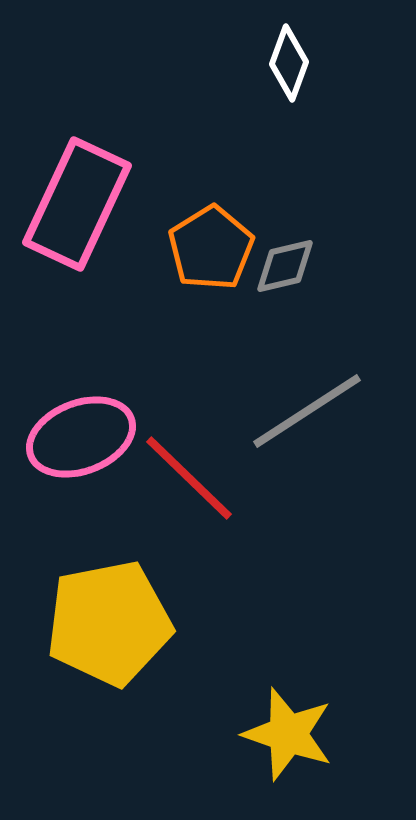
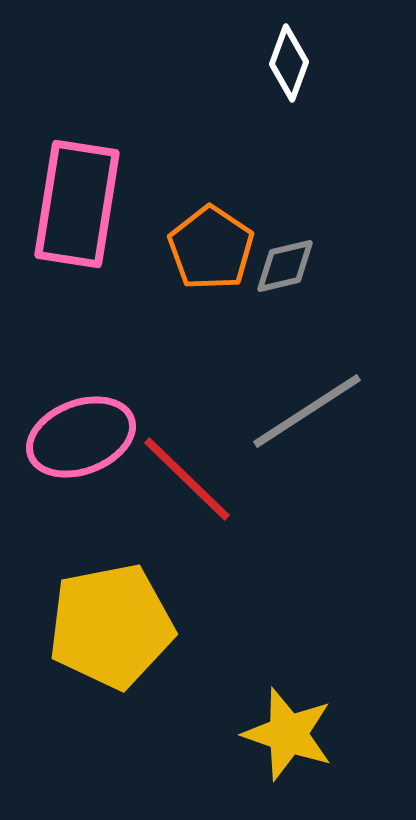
pink rectangle: rotated 16 degrees counterclockwise
orange pentagon: rotated 6 degrees counterclockwise
red line: moved 2 px left, 1 px down
yellow pentagon: moved 2 px right, 3 px down
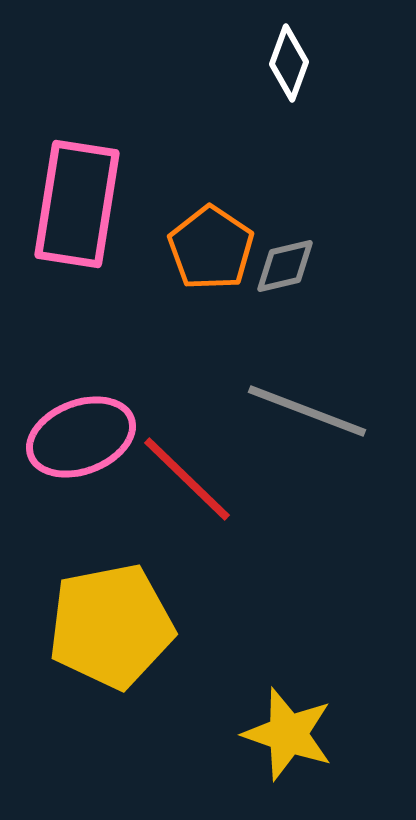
gray line: rotated 54 degrees clockwise
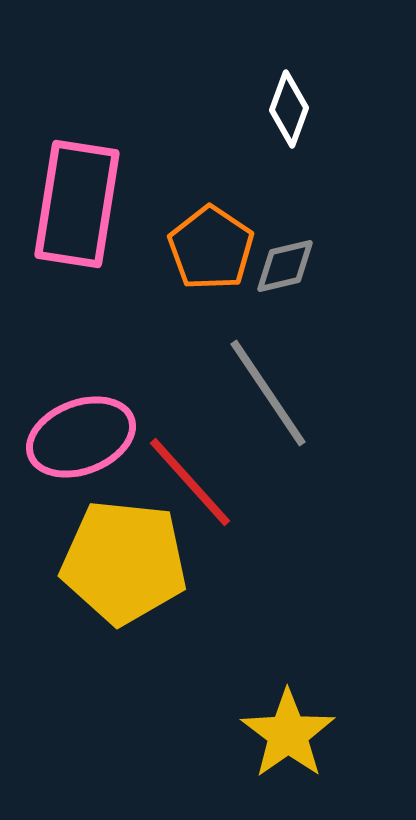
white diamond: moved 46 px down
gray line: moved 39 px left, 18 px up; rotated 35 degrees clockwise
red line: moved 3 px right, 3 px down; rotated 4 degrees clockwise
yellow pentagon: moved 13 px right, 64 px up; rotated 17 degrees clockwise
yellow star: rotated 18 degrees clockwise
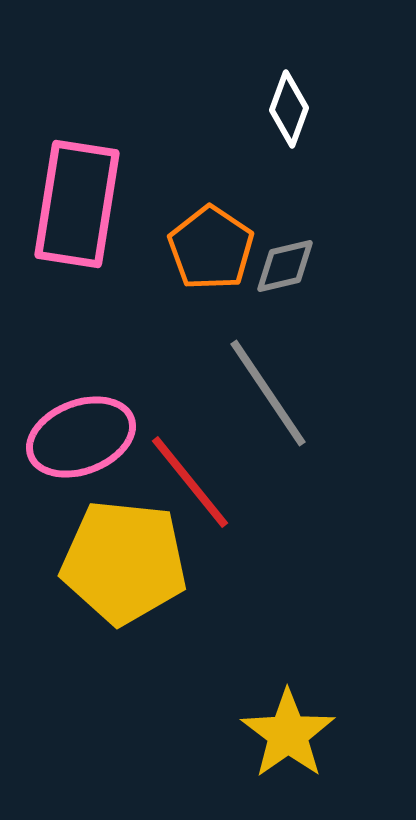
red line: rotated 3 degrees clockwise
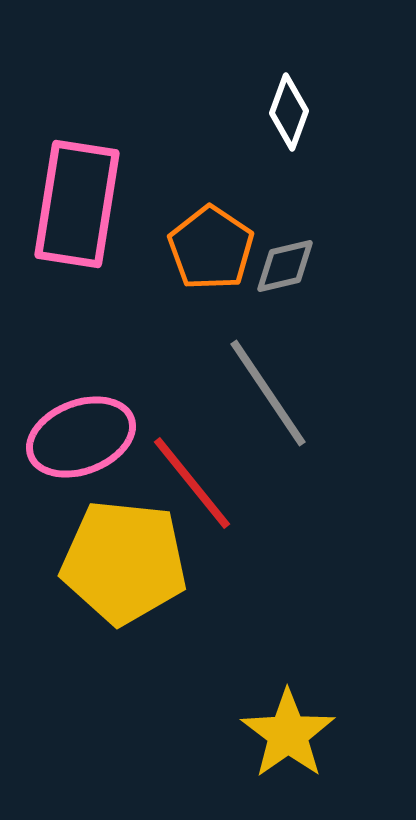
white diamond: moved 3 px down
red line: moved 2 px right, 1 px down
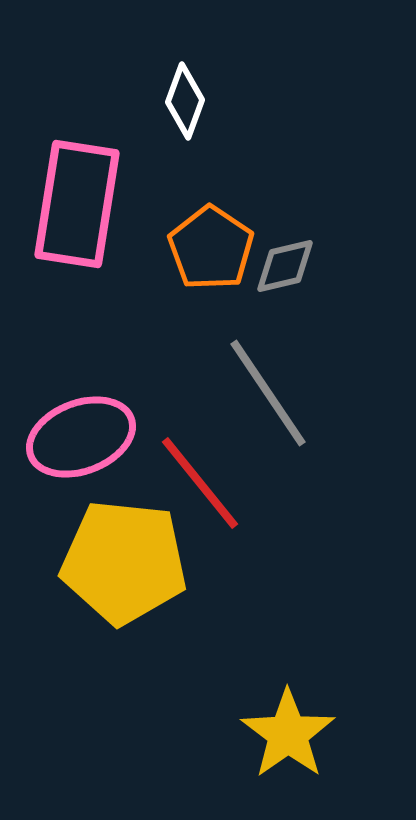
white diamond: moved 104 px left, 11 px up
red line: moved 8 px right
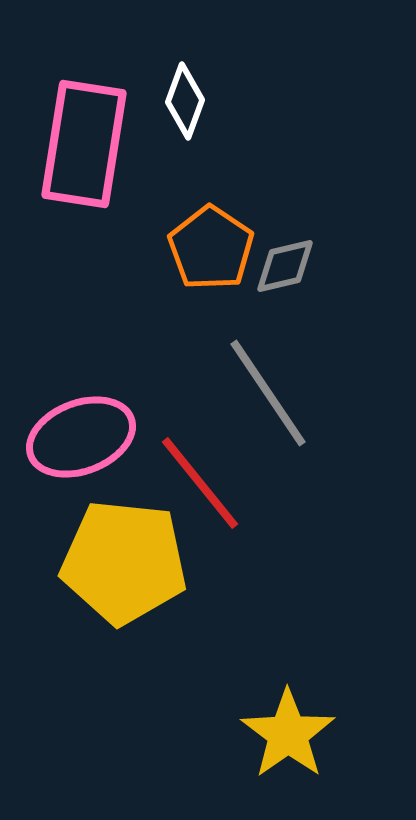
pink rectangle: moved 7 px right, 60 px up
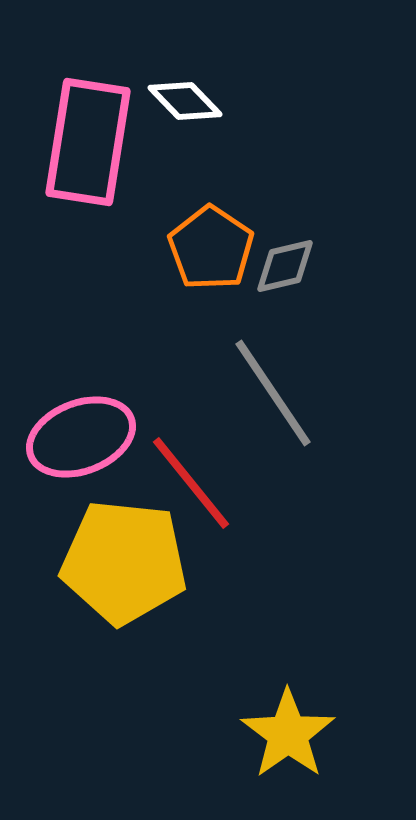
white diamond: rotated 64 degrees counterclockwise
pink rectangle: moved 4 px right, 2 px up
gray line: moved 5 px right
red line: moved 9 px left
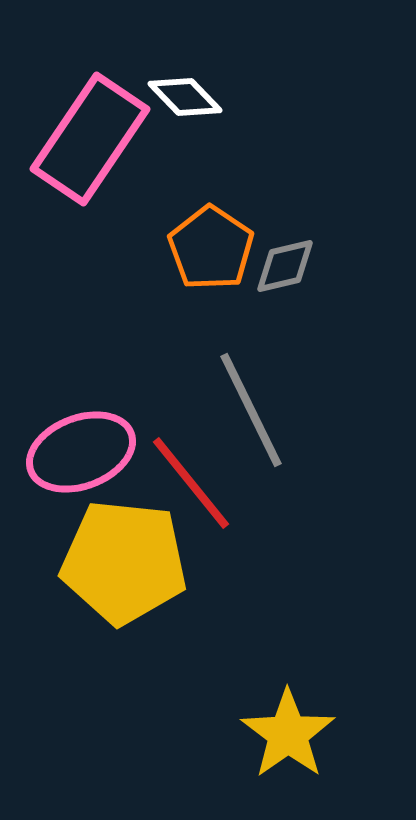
white diamond: moved 4 px up
pink rectangle: moved 2 px right, 3 px up; rotated 25 degrees clockwise
gray line: moved 22 px left, 17 px down; rotated 8 degrees clockwise
pink ellipse: moved 15 px down
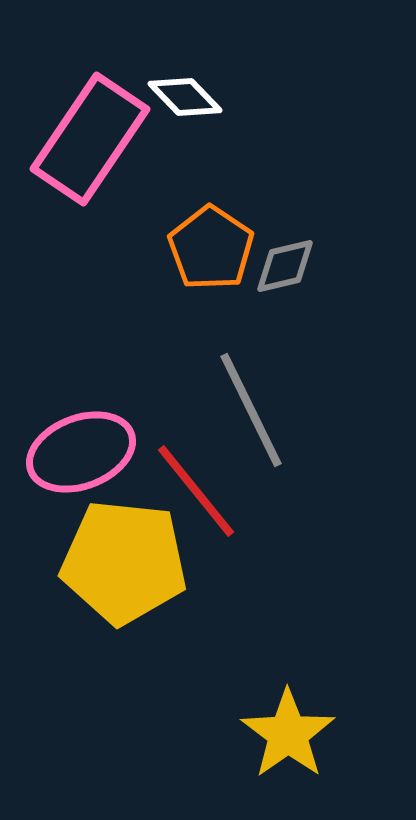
red line: moved 5 px right, 8 px down
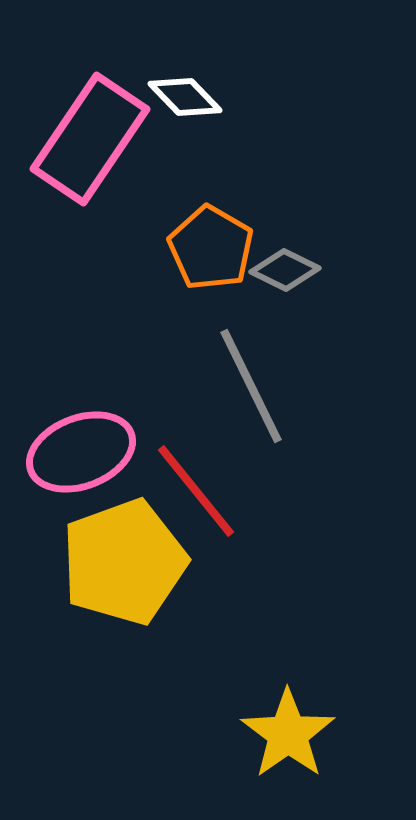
orange pentagon: rotated 4 degrees counterclockwise
gray diamond: moved 4 px down; rotated 40 degrees clockwise
gray line: moved 24 px up
yellow pentagon: rotated 26 degrees counterclockwise
